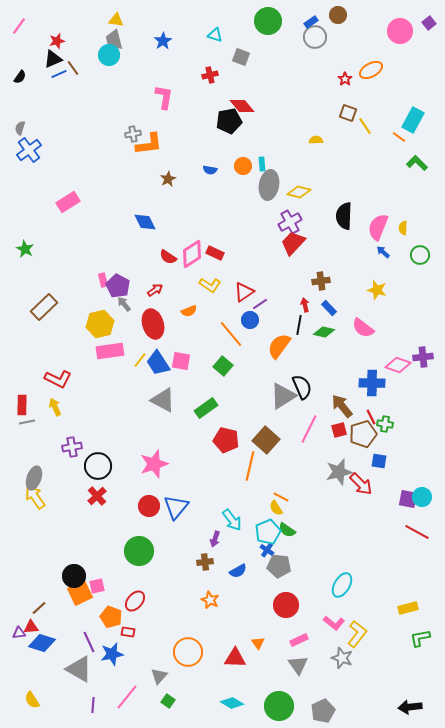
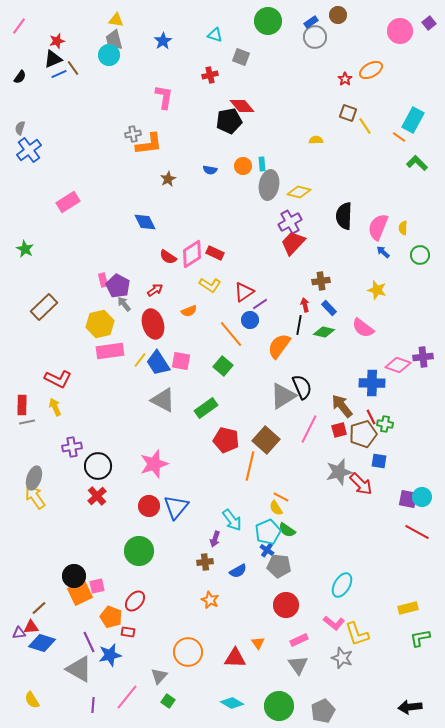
yellow L-shape at (357, 634): rotated 124 degrees clockwise
blue star at (112, 654): moved 2 px left, 1 px down
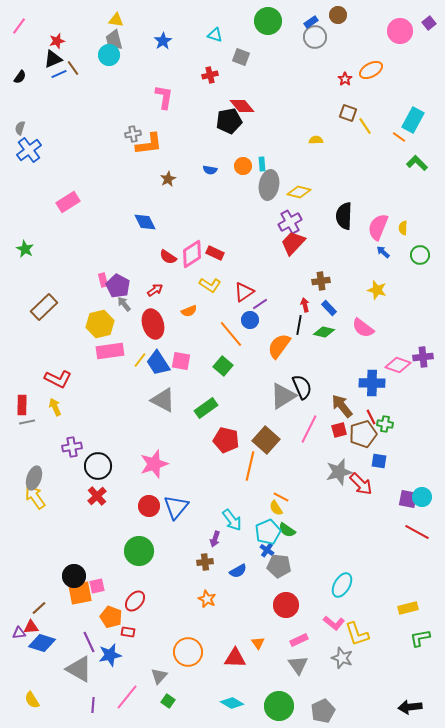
orange square at (80, 593): rotated 15 degrees clockwise
orange star at (210, 600): moved 3 px left, 1 px up
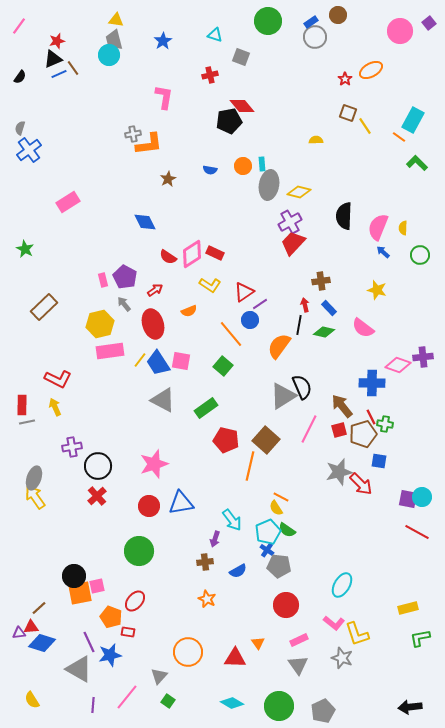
purple pentagon at (118, 286): moved 7 px right, 9 px up
blue triangle at (176, 507): moved 5 px right, 4 px up; rotated 40 degrees clockwise
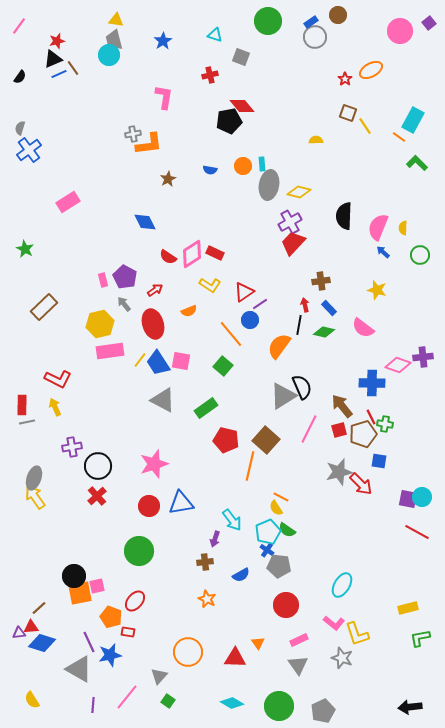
blue semicircle at (238, 571): moved 3 px right, 4 px down
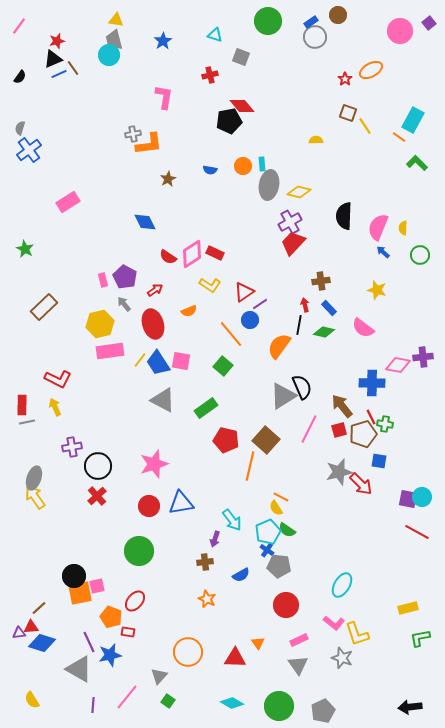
pink diamond at (398, 365): rotated 10 degrees counterclockwise
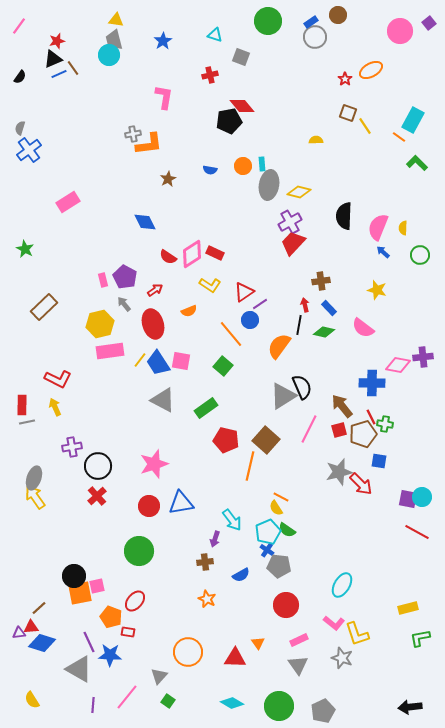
blue star at (110, 655): rotated 15 degrees clockwise
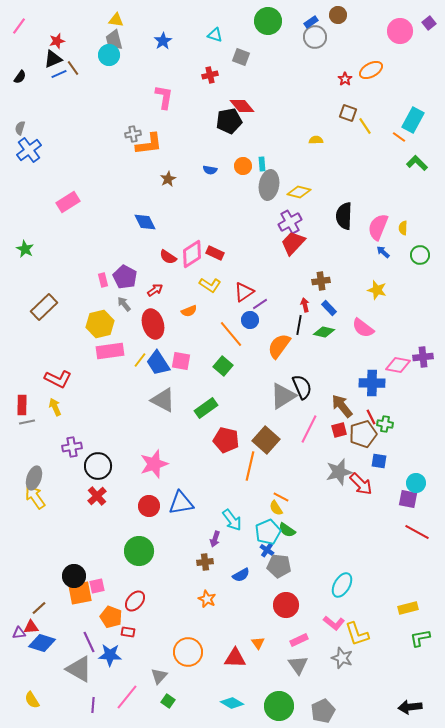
cyan circle at (422, 497): moved 6 px left, 14 px up
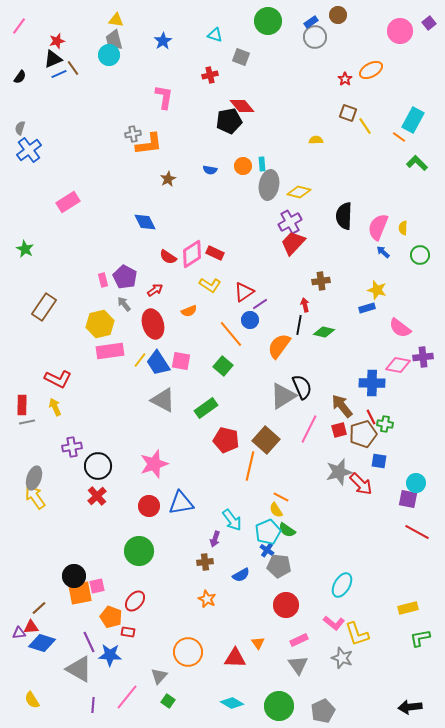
brown rectangle at (44, 307): rotated 12 degrees counterclockwise
blue rectangle at (329, 308): moved 38 px right; rotated 63 degrees counterclockwise
pink semicircle at (363, 328): moved 37 px right
yellow semicircle at (276, 508): moved 2 px down
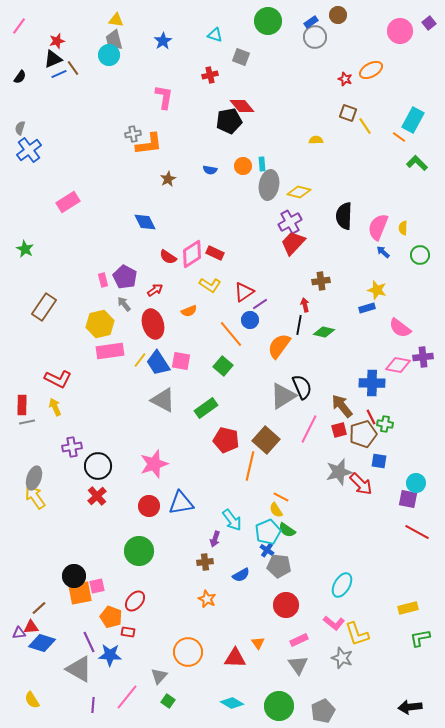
red star at (345, 79): rotated 16 degrees counterclockwise
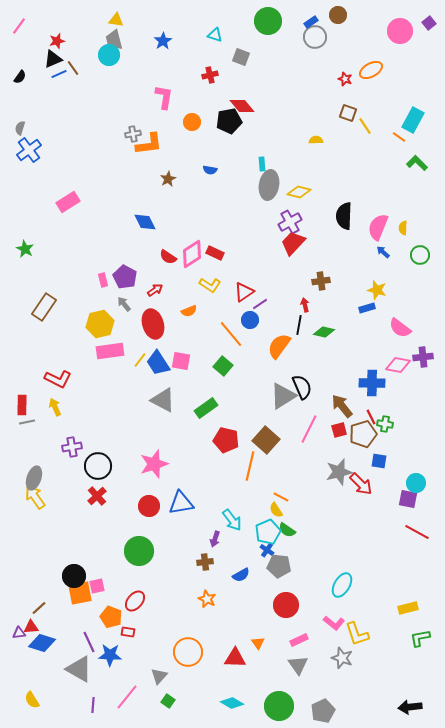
orange circle at (243, 166): moved 51 px left, 44 px up
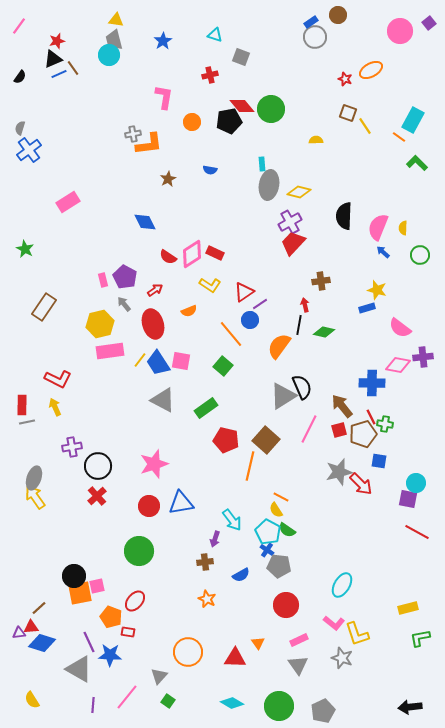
green circle at (268, 21): moved 3 px right, 88 px down
cyan pentagon at (268, 532): rotated 20 degrees counterclockwise
